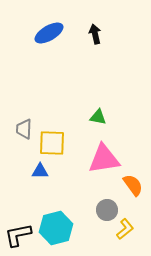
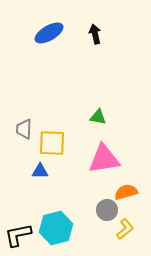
orange semicircle: moved 7 px left, 7 px down; rotated 70 degrees counterclockwise
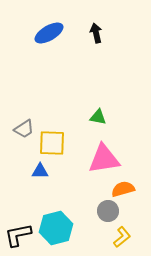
black arrow: moved 1 px right, 1 px up
gray trapezoid: rotated 125 degrees counterclockwise
orange semicircle: moved 3 px left, 3 px up
gray circle: moved 1 px right, 1 px down
yellow L-shape: moved 3 px left, 8 px down
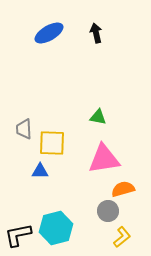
gray trapezoid: rotated 120 degrees clockwise
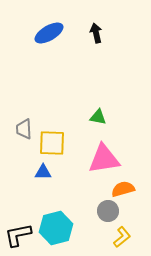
blue triangle: moved 3 px right, 1 px down
